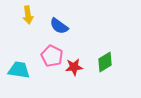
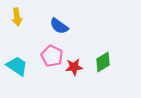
yellow arrow: moved 11 px left, 2 px down
green diamond: moved 2 px left
cyan trapezoid: moved 2 px left, 4 px up; rotated 25 degrees clockwise
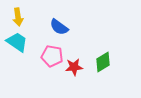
yellow arrow: moved 1 px right
blue semicircle: moved 1 px down
pink pentagon: rotated 15 degrees counterclockwise
cyan trapezoid: moved 24 px up
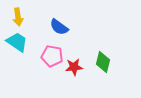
green diamond: rotated 45 degrees counterclockwise
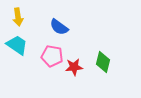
cyan trapezoid: moved 3 px down
